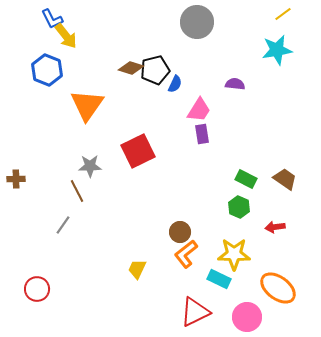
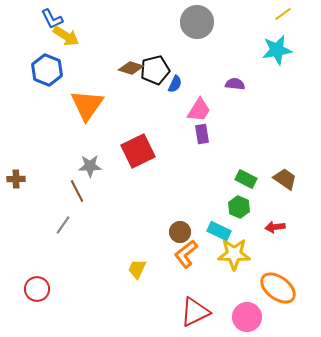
yellow arrow: rotated 20 degrees counterclockwise
cyan rectangle: moved 48 px up
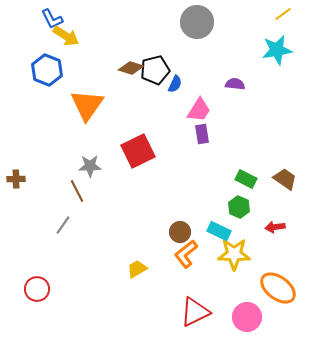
yellow trapezoid: rotated 35 degrees clockwise
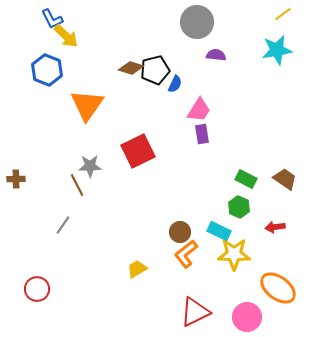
yellow arrow: rotated 12 degrees clockwise
purple semicircle: moved 19 px left, 29 px up
brown line: moved 6 px up
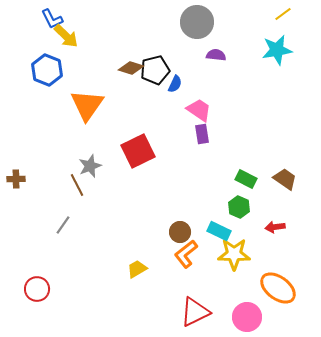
pink trapezoid: rotated 88 degrees counterclockwise
gray star: rotated 20 degrees counterclockwise
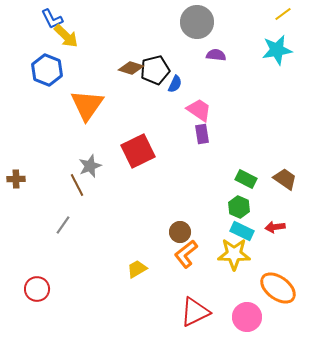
cyan rectangle: moved 23 px right
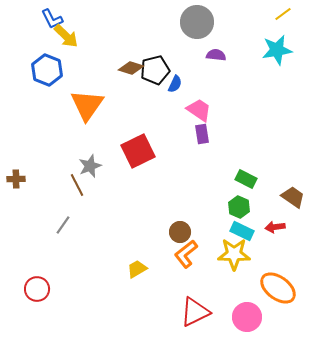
brown trapezoid: moved 8 px right, 18 px down
